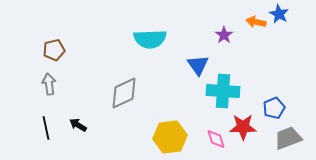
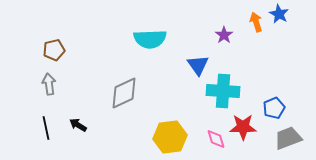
orange arrow: rotated 60 degrees clockwise
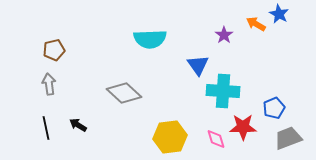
orange arrow: moved 2 px down; rotated 42 degrees counterclockwise
gray diamond: rotated 68 degrees clockwise
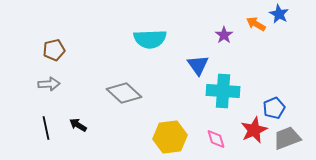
gray arrow: rotated 95 degrees clockwise
red star: moved 11 px right, 3 px down; rotated 24 degrees counterclockwise
gray trapezoid: moved 1 px left
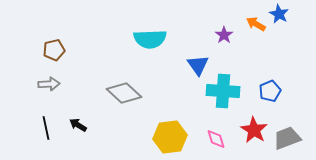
blue pentagon: moved 4 px left, 17 px up
red star: rotated 16 degrees counterclockwise
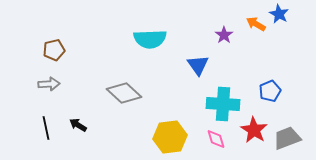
cyan cross: moved 13 px down
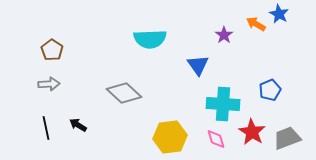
brown pentagon: moved 2 px left; rotated 25 degrees counterclockwise
blue pentagon: moved 1 px up
red star: moved 2 px left, 2 px down
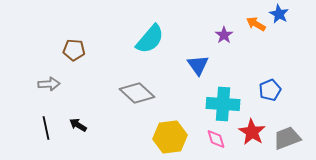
cyan semicircle: rotated 48 degrees counterclockwise
brown pentagon: moved 22 px right; rotated 30 degrees counterclockwise
gray diamond: moved 13 px right
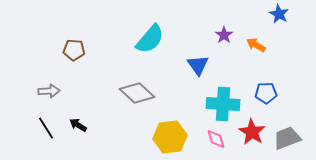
orange arrow: moved 21 px down
gray arrow: moved 7 px down
blue pentagon: moved 4 px left, 3 px down; rotated 20 degrees clockwise
black line: rotated 20 degrees counterclockwise
